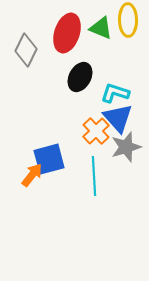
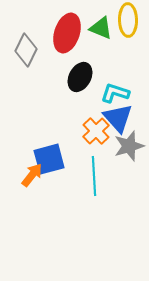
gray star: moved 3 px right, 1 px up
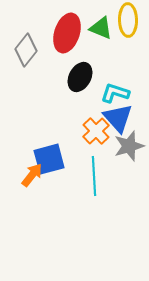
gray diamond: rotated 12 degrees clockwise
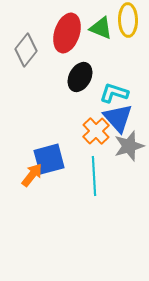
cyan L-shape: moved 1 px left
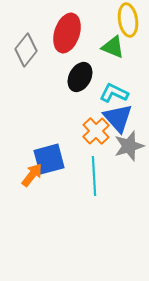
yellow ellipse: rotated 8 degrees counterclockwise
green triangle: moved 12 px right, 19 px down
cyan L-shape: rotated 8 degrees clockwise
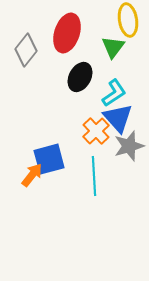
green triangle: rotated 45 degrees clockwise
cyan L-shape: rotated 120 degrees clockwise
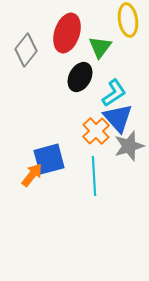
green triangle: moved 13 px left
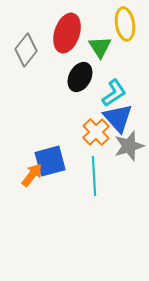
yellow ellipse: moved 3 px left, 4 px down
green triangle: rotated 10 degrees counterclockwise
orange cross: moved 1 px down
blue square: moved 1 px right, 2 px down
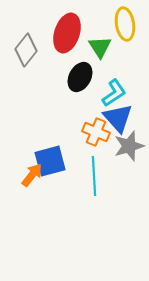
orange cross: rotated 24 degrees counterclockwise
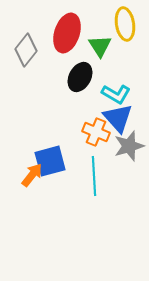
green triangle: moved 1 px up
cyan L-shape: moved 2 px right, 1 px down; rotated 64 degrees clockwise
